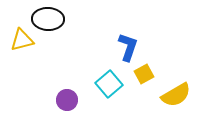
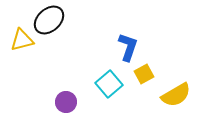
black ellipse: moved 1 px right, 1 px down; rotated 44 degrees counterclockwise
purple circle: moved 1 px left, 2 px down
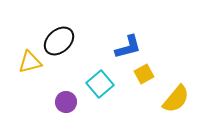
black ellipse: moved 10 px right, 21 px down
yellow triangle: moved 8 px right, 22 px down
blue L-shape: rotated 56 degrees clockwise
cyan square: moved 9 px left
yellow semicircle: moved 4 px down; rotated 20 degrees counterclockwise
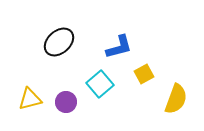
black ellipse: moved 1 px down
blue L-shape: moved 9 px left
yellow triangle: moved 37 px down
yellow semicircle: rotated 20 degrees counterclockwise
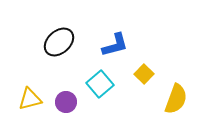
blue L-shape: moved 4 px left, 2 px up
yellow square: rotated 18 degrees counterclockwise
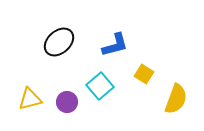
yellow square: rotated 12 degrees counterclockwise
cyan square: moved 2 px down
purple circle: moved 1 px right
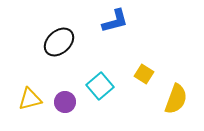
blue L-shape: moved 24 px up
purple circle: moved 2 px left
